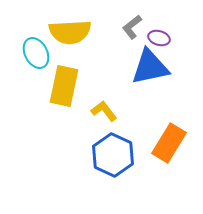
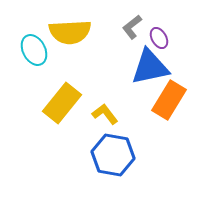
purple ellipse: rotated 45 degrees clockwise
cyan ellipse: moved 2 px left, 3 px up
yellow rectangle: moved 2 px left, 17 px down; rotated 27 degrees clockwise
yellow L-shape: moved 1 px right, 3 px down
orange rectangle: moved 43 px up
blue hexagon: rotated 15 degrees counterclockwise
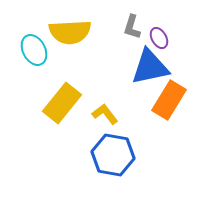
gray L-shape: rotated 35 degrees counterclockwise
